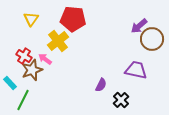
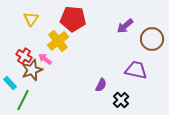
purple arrow: moved 14 px left
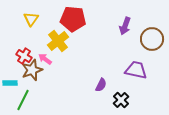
purple arrow: rotated 30 degrees counterclockwise
cyan rectangle: rotated 48 degrees counterclockwise
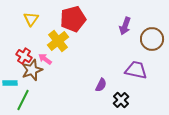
red pentagon: rotated 20 degrees counterclockwise
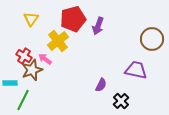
purple arrow: moved 27 px left
black cross: moved 1 px down
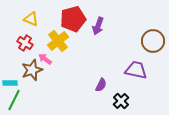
yellow triangle: rotated 42 degrees counterclockwise
brown circle: moved 1 px right, 2 px down
red cross: moved 1 px right, 13 px up
green line: moved 9 px left
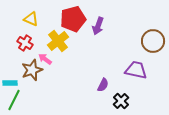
purple semicircle: moved 2 px right
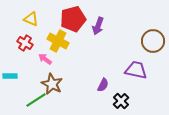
yellow cross: rotated 25 degrees counterclockwise
brown star: moved 20 px right, 14 px down; rotated 25 degrees counterclockwise
cyan rectangle: moved 7 px up
green line: moved 22 px right; rotated 30 degrees clockwise
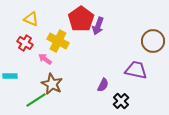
red pentagon: moved 8 px right; rotated 20 degrees counterclockwise
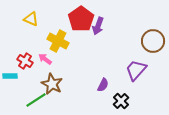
red cross: moved 18 px down
purple trapezoid: rotated 60 degrees counterclockwise
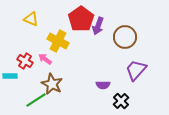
brown circle: moved 28 px left, 4 px up
purple semicircle: rotated 64 degrees clockwise
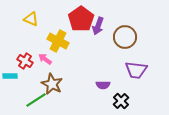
purple trapezoid: rotated 125 degrees counterclockwise
